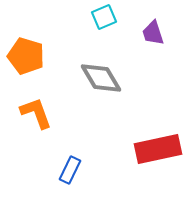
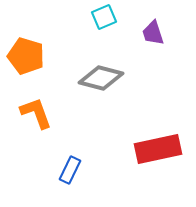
gray diamond: rotated 45 degrees counterclockwise
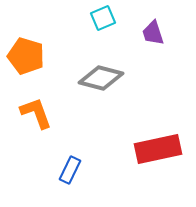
cyan square: moved 1 px left, 1 px down
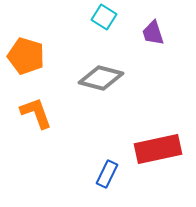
cyan square: moved 1 px right, 1 px up; rotated 35 degrees counterclockwise
blue rectangle: moved 37 px right, 4 px down
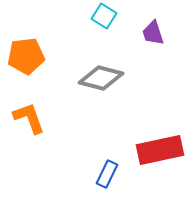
cyan square: moved 1 px up
orange pentagon: rotated 24 degrees counterclockwise
orange L-shape: moved 7 px left, 5 px down
red rectangle: moved 2 px right, 1 px down
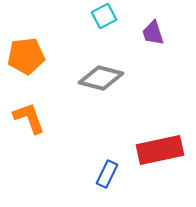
cyan square: rotated 30 degrees clockwise
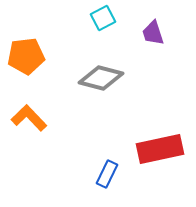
cyan square: moved 1 px left, 2 px down
orange L-shape: rotated 24 degrees counterclockwise
red rectangle: moved 1 px up
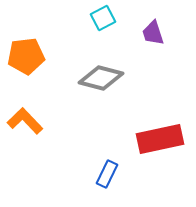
orange L-shape: moved 4 px left, 3 px down
red rectangle: moved 10 px up
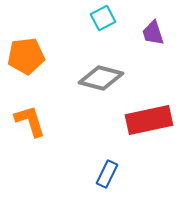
orange L-shape: moved 5 px right; rotated 27 degrees clockwise
red rectangle: moved 11 px left, 19 px up
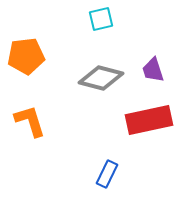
cyan square: moved 2 px left, 1 px down; rotated 15 degrees clockwise
purple trapezoid: moved 37 px down
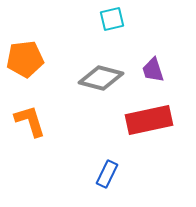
cyan square: moved 11 px right
orange pentagon: moved 1 px left, 3 px down
